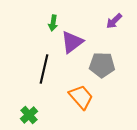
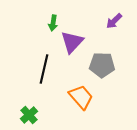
purple triangle: rotated 10 degrees counterclockwise
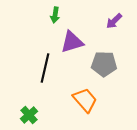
green arrow: moved 2 px right, 8 px up
purple triangle: rotated 30 degrees clockwise
gray pentagon: moved 2 px right, 1 px up
black line: moved 1 px right, 1 px up
orange trapezoid: moved 4 px right, 3 px down
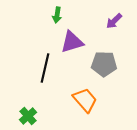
green arrow: moved 2 px right
green cross: moved 1 px left, 1 px down
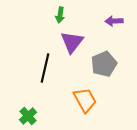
green arrow: moved 3 px right
purple arrow: rotated 42 degrees clockwise
purple triangle: rotated 35 degrees counterclockwise
gray pentagon: rotated 25 degrees counterclockwise
orange trapezoid: rotated 12 degrees clockwise
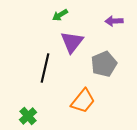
green arrow: rotated 49 degrees clockwise
orange trapezoid: moved 2 px left, 1 px down; rotated 68 degrees clockwise
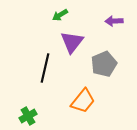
green cross: rotated 12 degrees clockwise
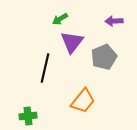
green arrow: moved 4 px down
gray pentagon: moved 7 px up
green cross: rotated 24 degrees clockwise
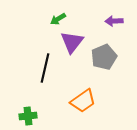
green arrow: moved 2 px left
orange trapezoid: rotated 16 degrees clockwise
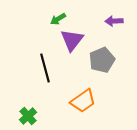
purple triangle: moved 2 px up
gray pentagon: moved 2 px left, 3 px down
black line: rotated 28 degrees counterclockwise
green cross: rotated 36 degrees counterclockwise
